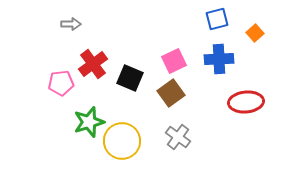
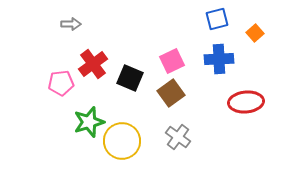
pink square: moved 2 px left
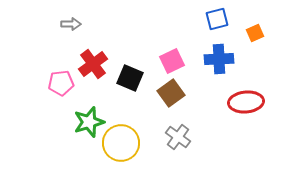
orange square: rotated 18 degrees clockwise
yellow circle: moved 1 px left, 2 px down
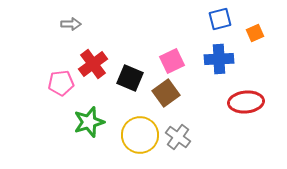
blue square: moved 3 px right
brown square: moved 5 px left
yellow circle: moved 19 px right, 8 px up
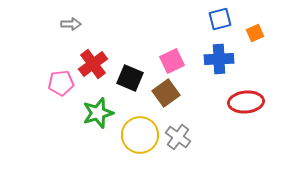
green star: moved 9 px right, 9 px up
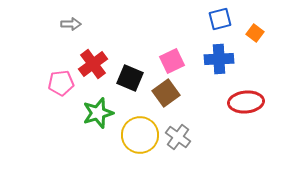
orange square: rotated 30 degrees counterclockwise
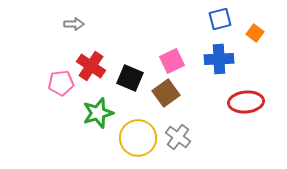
gray arrow: moved 3 px right
red cross: moved 2 px left, 2 px down; rotated 20 degrees counterclockwise
yellow circle: moved 2 px left, 3 px down
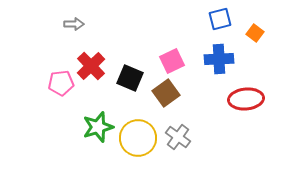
red cross: rotated 12 degrees clockwise
red ellipse: moved 3 px up
green star: moved 14 px down
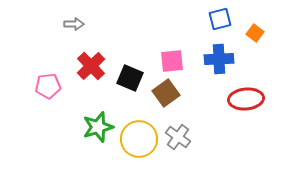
pink square: rotated 20 degrees clockwise
pink pentagon: moved 13 px left, 3 px down
yellow circle: moved 1 px right, 1 px down
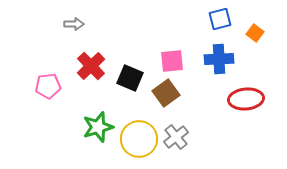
gray cross: moved 2 px left; rotated 15 degrees clockwise
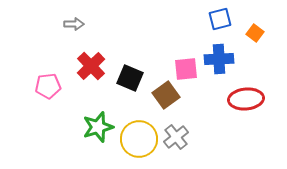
pink square: moved 14 px right, 8 px down
brown square: moved 2 px down
